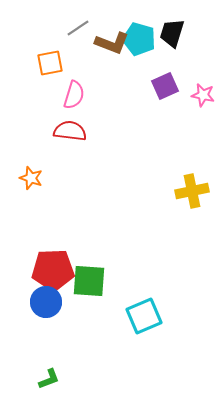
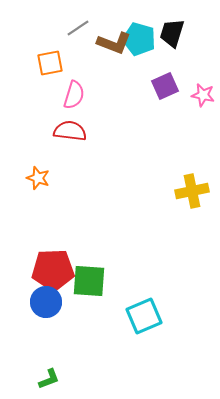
brown L-shape: moved 2 px right
orange star: moved 7 px right
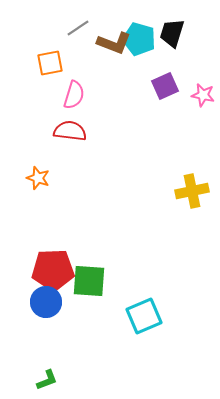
green L-shape: moved 2 px left, 1 px down
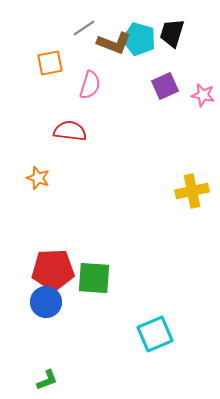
gray line: moved 6 px right
pink semicircle: moved 16 px right, 10 px up
green square: moved 5 px right, 3 px up
cyan square: moved 11 px right, 18 px down
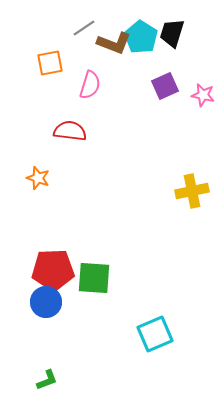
cyan pentagon: moved 2 px right, 2 px up; rotated 16 degrees clockwise
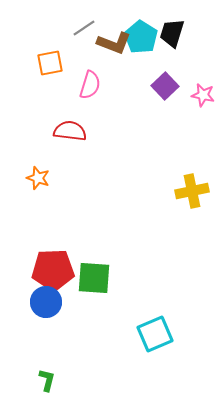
purple square: rotated 20 degrees counterclockwise
green L-shape: rotated 55 degrees counterclockwise
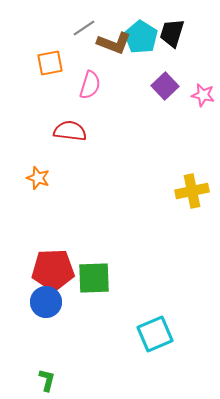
green square: rotated 6 degrees counterclockwise
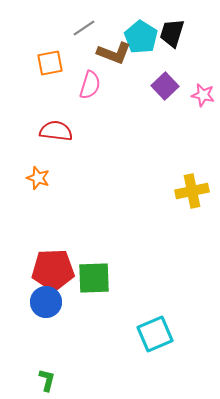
brown L-shape: moved 10 px down
red semicircle: moved 14 px left
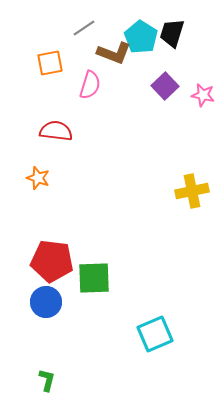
red pentagon: moved 1 px left, 9 px up; rotated 9 degrees clockwise
